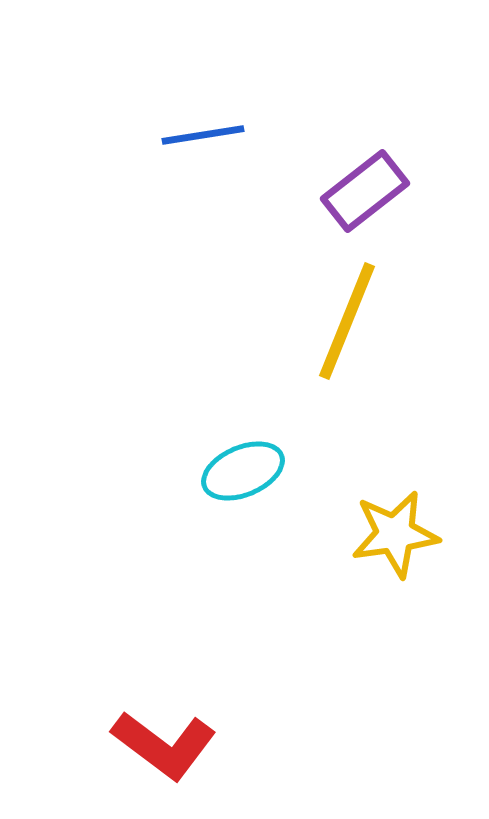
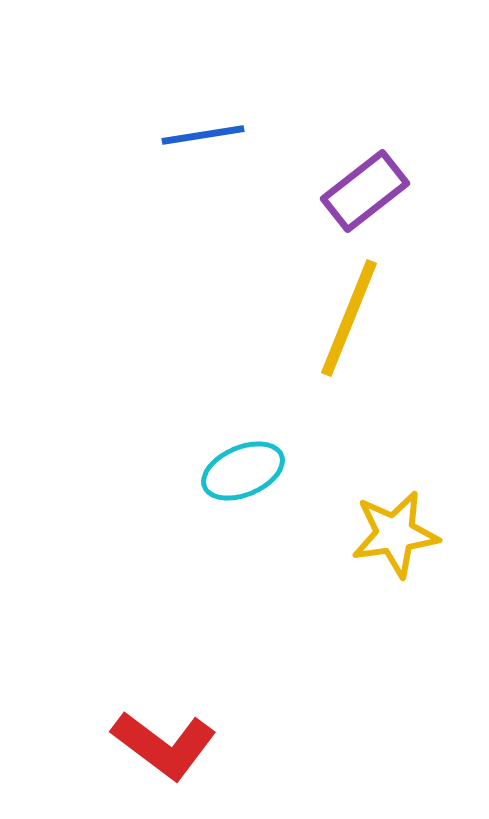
yellow line: moved 2 px right, 3 px up
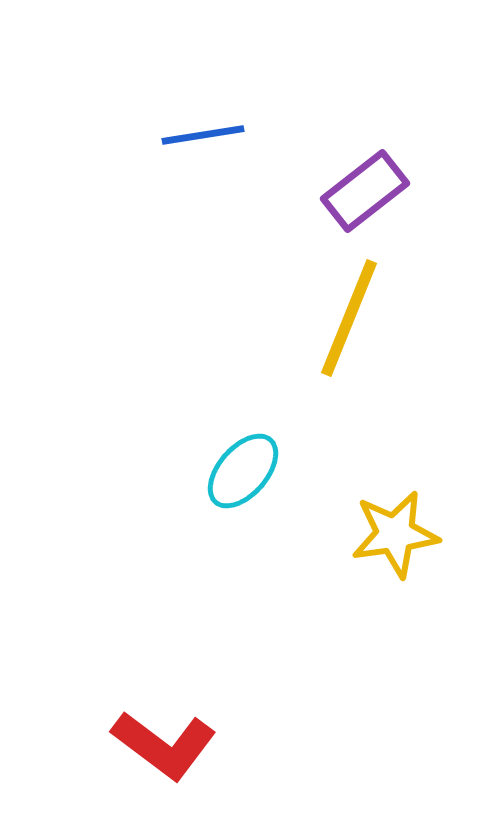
cyan ellipse: rotated 26 degrees counterclockwise
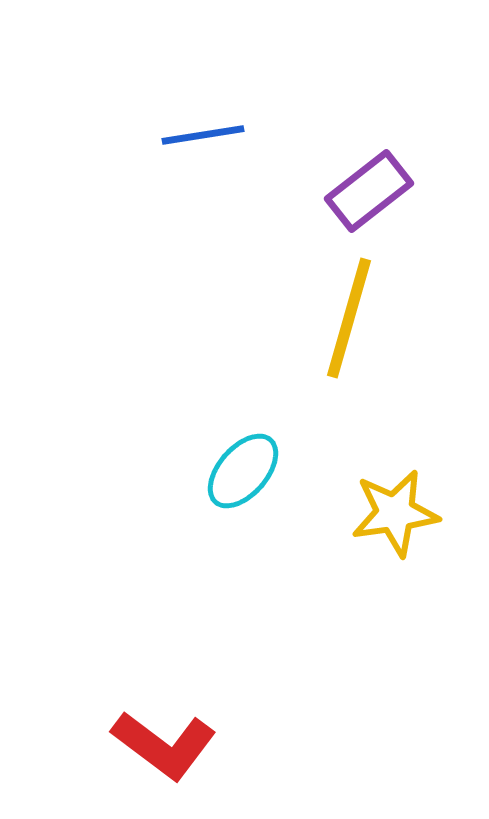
purple rectangle: moved 4 px right
yellow line: rotated 6 degrees counterclockwise
yellow star: moved 21 px up
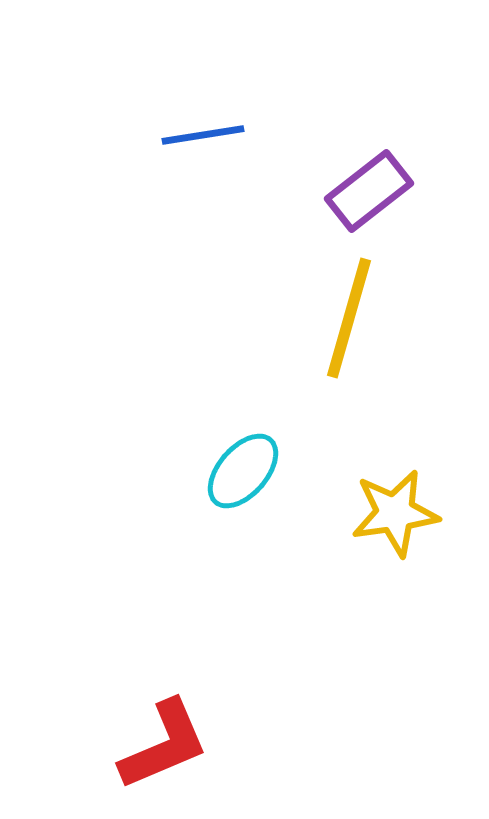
red L-shape: rotated 60 degrees counterclockwise
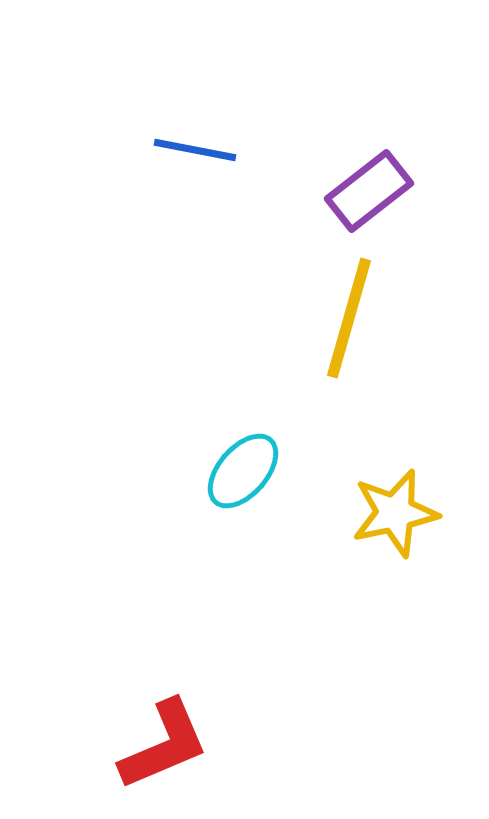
blue line: moved 8 px left, 15 px down; rotated 20 degrees clockwise
yellow star: rotated 4 degrees counterclockwise
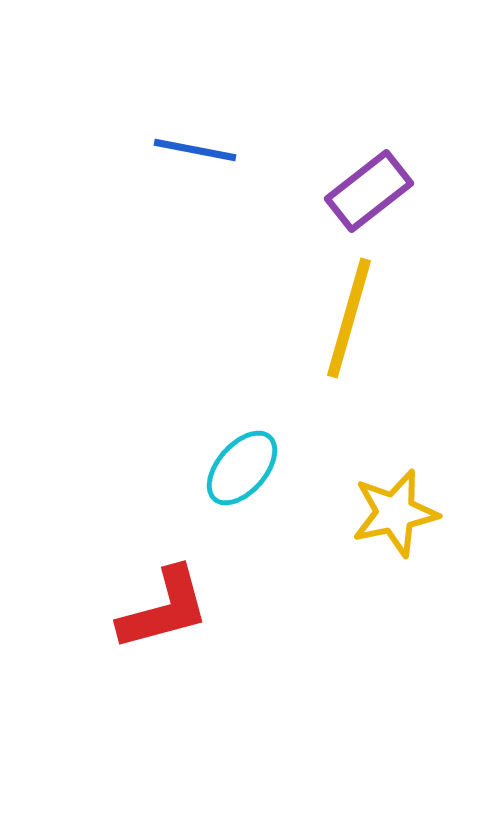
cyan ellipse: moved 1 px left, 3 px up
red L-shape: moved 136 px up; rotated 8 degrees clockwise
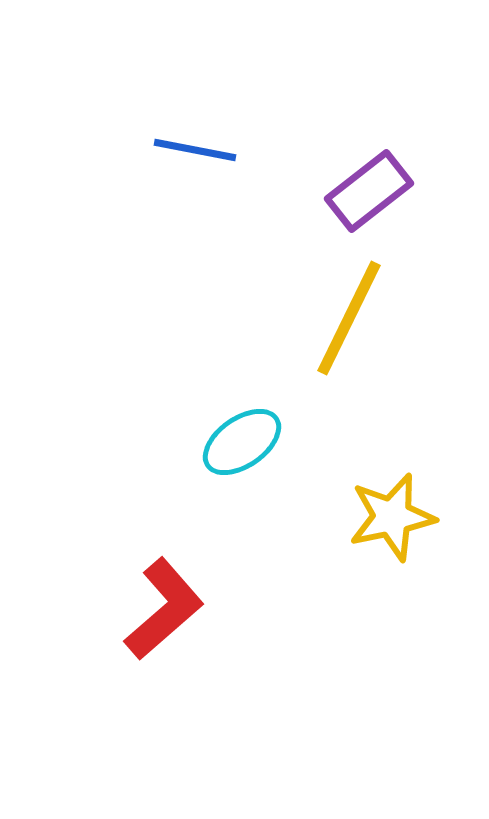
yellow line: rotated 10 degrees clockwise
cyan ellipse: moved 26 px up; rotated 14 degrees clockwise
yellow star: moved 3 px left, 4 px down
red L-shape: rotated 26 degrees counterclockwise
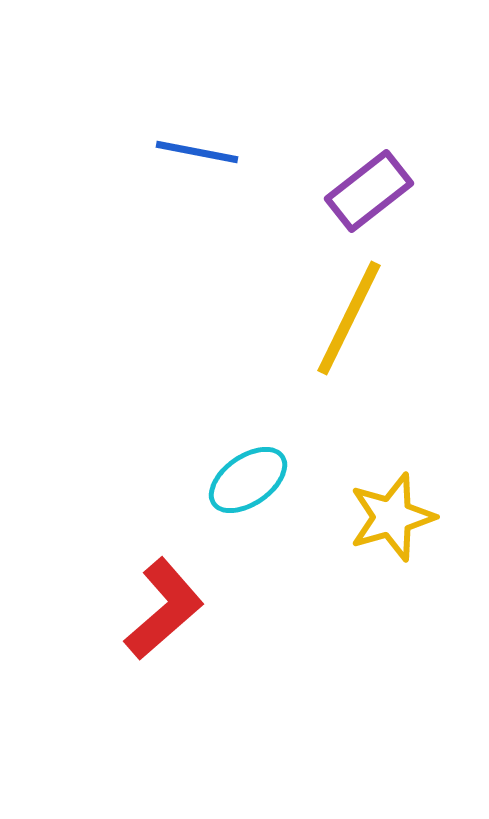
blue line: moved 2 px right, 2 px down
cyan ellipse: moved 6 px right, 38 px down
yellow star: rotated 4 degrees counterclockwise
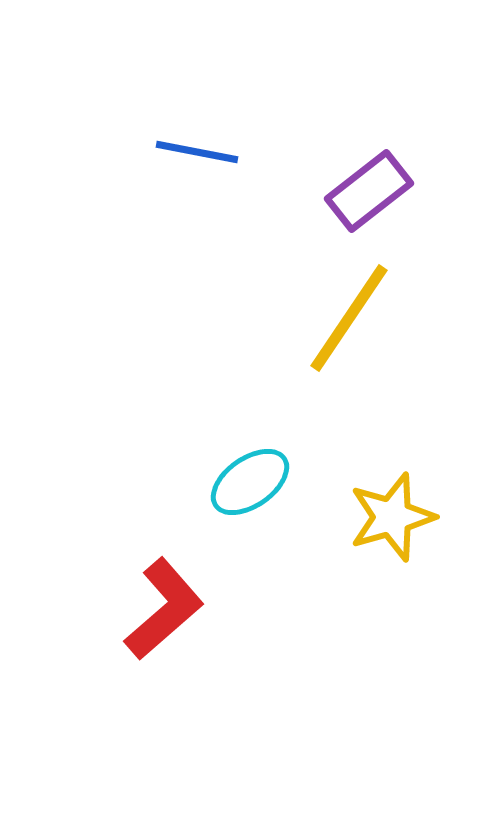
yellow line: rotated 8 degrees clockwise
cyan ellipse: moved 2 px right, 2 px down
